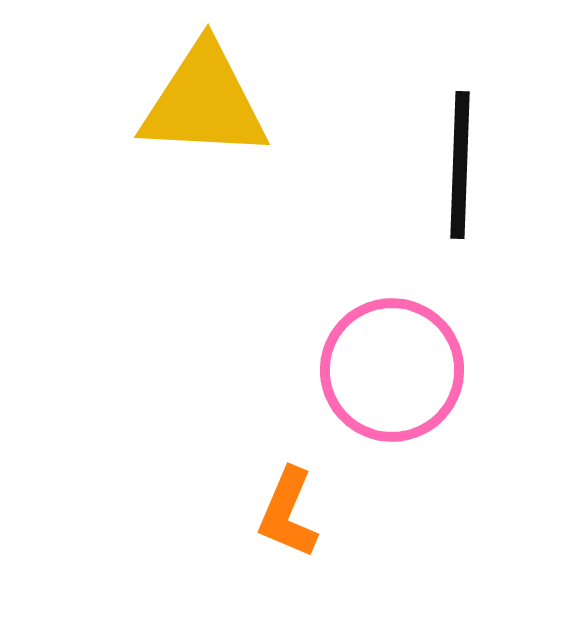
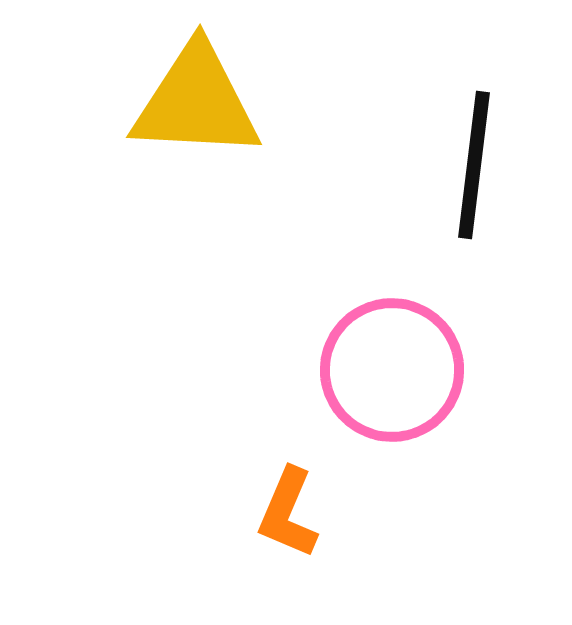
yellow triangle: moved 8 px left
black line: moved 14 px right; rotated 5 degrees clockwise
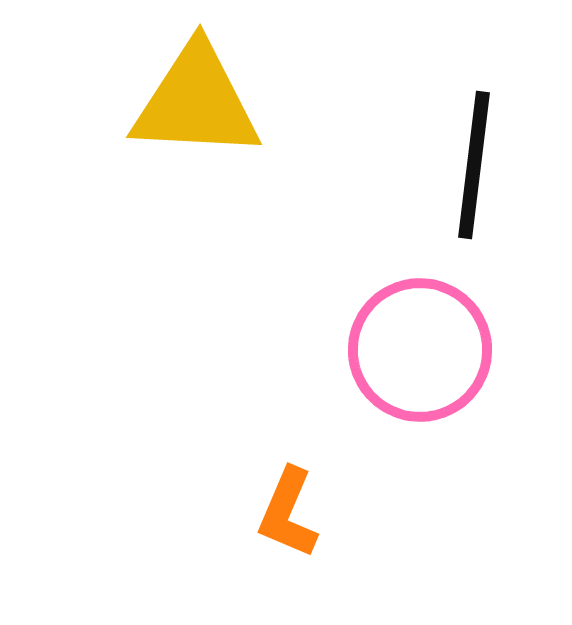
pink circle: moved 28 px right, 20 px up
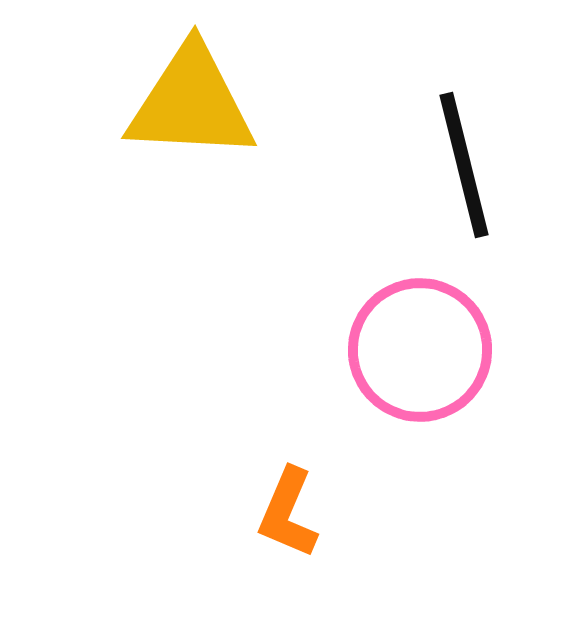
yellow triangle: moved 5 px left, 1 px down
black line: moved 10 px left; rotated 21 degrees counterclockwise
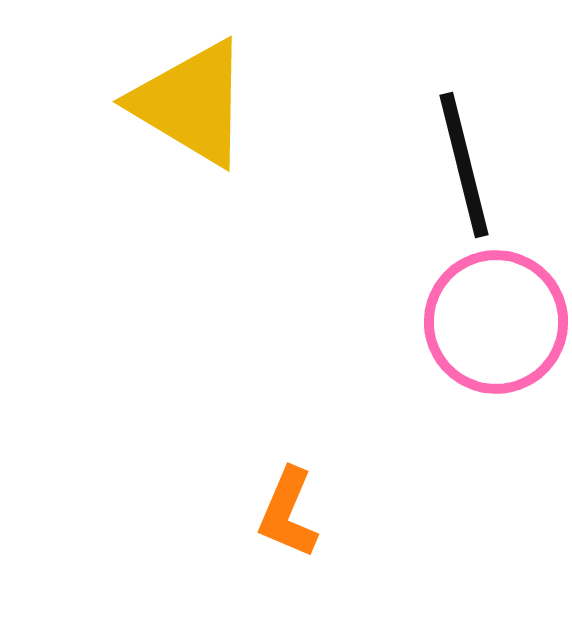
yellow triangle: rotated 28 degrees clockwise
pink circle: moved 76 px right, 28 px up
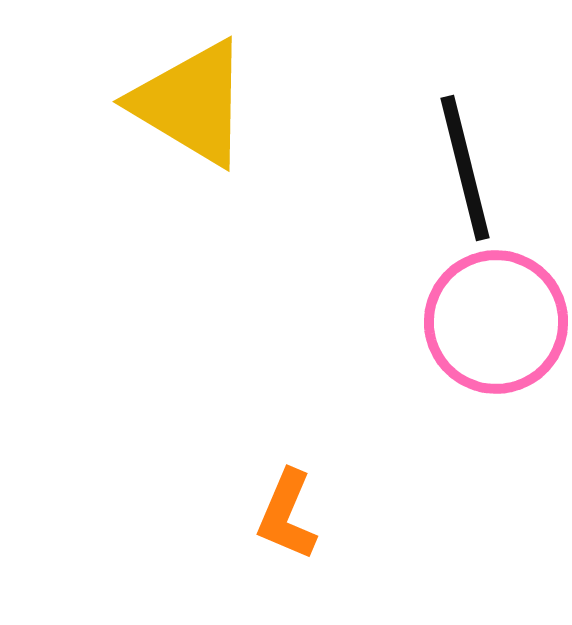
black line: moved 1 px right, 3 px down
orange L-shape: moved 1 px left, 2 px down
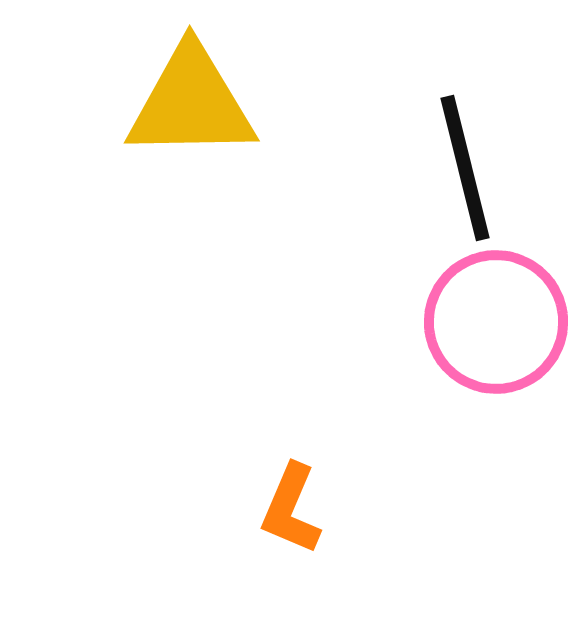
yellow triangle: rotated 32 degrees counterclockwise
orange L-shape: moved 4 px right, 6 px up
